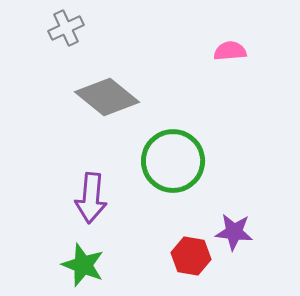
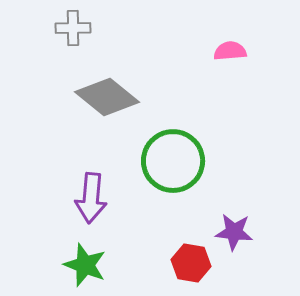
gray cross: moved 7 px right; rotated 24 degrees clockwise
red hexagon: moved 7 px down
green star: moved 2 px right
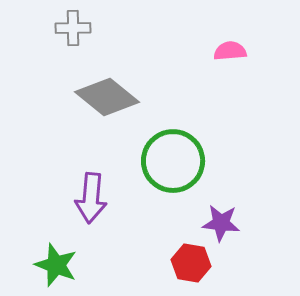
purple star: moved 13 px left, 9 px up
green star: moved 29 px left
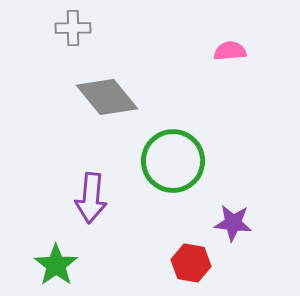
gray diamond: rotated 12 degrees clockwise
purple star: moved 12 px right
green star: rotated 15 degrees clockwise
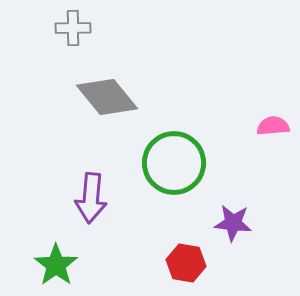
pink semicircle: moved 43 px right, 75 px down
green circle: moved 1 px right, 2 px down
red hexagon: moved 5 px left
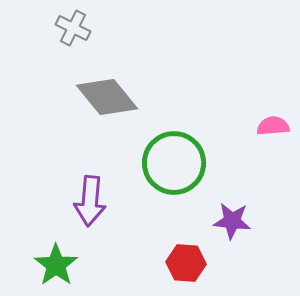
gray cross: rotated 28 degrees clockwise
purple arrow: moved 1 px left, 3 px down
purple star: moved 1 px left, 2 px up
red hexagon: rotated 6 degrees counterclockwise
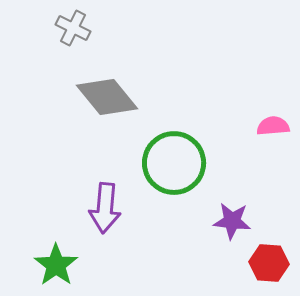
purple arrow: moved 15 px right, 7 px down
red hexagon: moved 83 px right
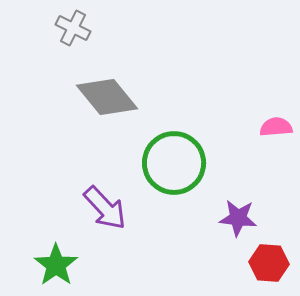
pink semicircle: moved 3 px right, 1 px down
purple arrow: rotated 48 degrees counterclockwise
purple star: moved 6 px right, 3 px up
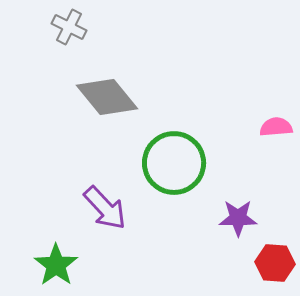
gray cross: moved 4 px left, 1 px up
purple star: rotated 6 degrees counterclockwise
red hexagon: moved 6 px right
